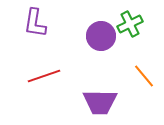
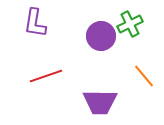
red line: moved 2 px right
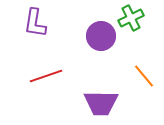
green cross: moved 1 px right, 6 px up
purple trapezoid: moved 1 px right, 1 px down
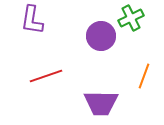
purple L-shape: moved 3 px left, 3 px up
orange line: rotated 60 degrees clockwise
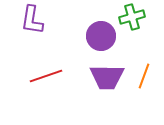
green cross: moved 1 px right, 1 px up; rotated 10 degrees clockwise
purple trapezoid: moved 6 px right, 26 px up
